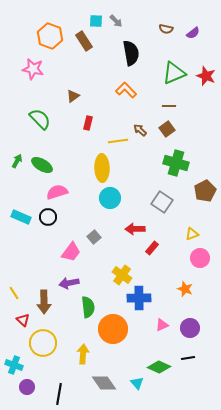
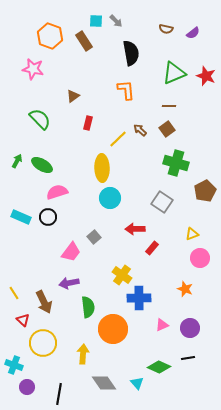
orange L-shape at (126, 90): rotated 40 degrees clockwise
yellow line at (118, 141): moved 2 px up; rotated 36 degrees counterclockwise
brown arrow at (44, 302): rotated 25 degrees counterclockwise
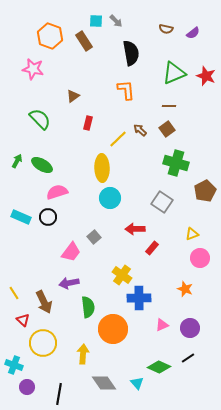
black line at (188, 358): rotated 24 degrees counterclockwise
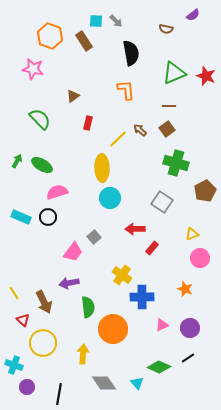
purple semicircle at (193, 33): moved 18 px up
pink trapezoid at (71, 252): moved 2 px right
blue cross at (139, 298): moved 3 px right, 1 px up
